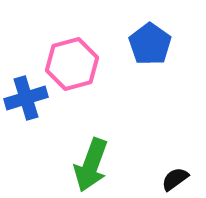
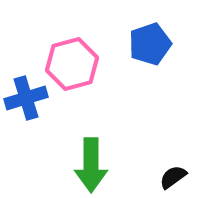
blue pentagon: rotated 18 degrees clockwise
green arrow: rotated 20 degrees counterclockwise
black semicircle: moved 2 px left, 2 px up
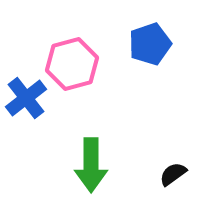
blue cross: rotated 21 degrees counterclockwise
black semicircle: moved 3 px up
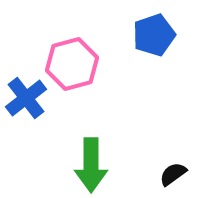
blue pentagon: moved 4 px right, 9 px up
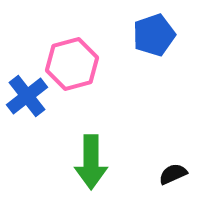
blue cross: moved 1 px right, 2 px up
green arrow: moved 3 px up
black semicircle: rotated 12 degrees clockwise
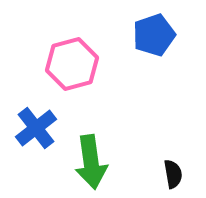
blue cross: moved 9 px right, 32 px down
green arrow: rotated 8 degrees counterclockwise
black semicircle: rotated 104 degrees clockwise
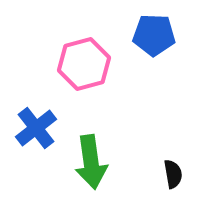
blue pentagon: rotated 21 degrees clockwise
pink hexagon: moved 12 px right
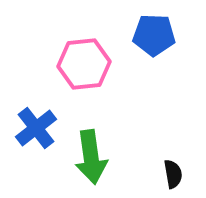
pink hexagon: rotated 9 degrees clockwise
green arrow: moved 5 px up
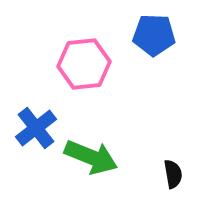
green arrow: rotated 60 degrees counterclockwise
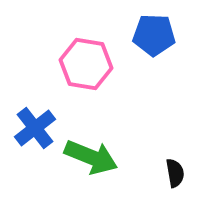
pink hexagon: moved 2 px right; rotated 15 degrees clockwise
blue cross: moved 1 px left
black semicircle: moved 2 px right, 1 px up
